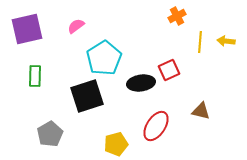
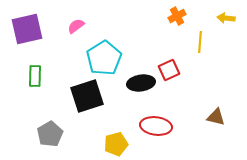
yellow arrow: moved 23 px up
brown triangle: moved 15 px right, 6 px down
red ellipse: rotated 64 degrees clockwise
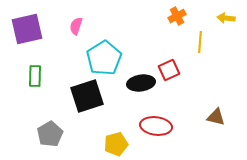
pink semicircle: rotated 36 degrees counterclockwise
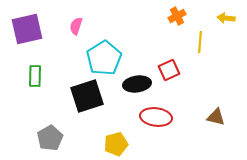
black ellipse: moved 4 px left, 1 px down
red ellipse: moved 9 px up
gray pentagon: moved 4 px down
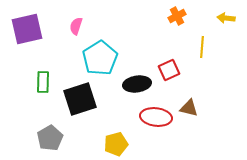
yellow line: moved 2 px right, 5 px down
cyan pentagon: moved 4 px left
green rectangle: moved 8 px right, 6 px down
black square: moved 7 px left, 3 px down
brown triangle: moved 27 px left, 9 px up
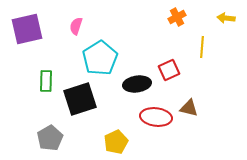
orange cross: moved 1 px down
green rectangle: moved 3 px right, 1 px up
yellow pentagon: moved 2 px up; rotated 10 degrees counterclockwise
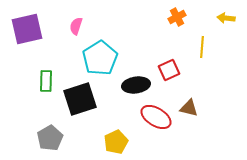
black ellipse: moved 1 px left, 1 px down
red ellipse: rotated 24 degrees clockwise
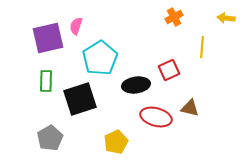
orange cross: moved 3 px left
purple square: moved 21 px right, 9 px down
brown triangle: moved 1 px right
red ellipse: rotated 16 degrees counterclockwise
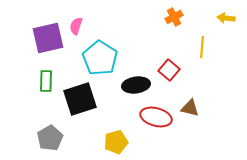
cyan pentagon: rotated 8 degrees counterclockwise
red square: rotated 25 degrees counterclockwise
yellow pentagon: rotated 10 degrees clockwise
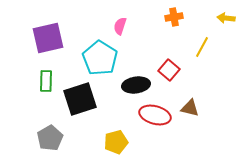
orange cross: rotated 18 degrees clockwise
pink semicircle: moved 44 px right
yellow line: rotated 25 degrees clockwise
red ellipse: moved 1 px left, 2 px up
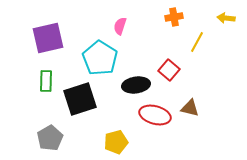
yellow line: moved 5 px left, 5 px up
